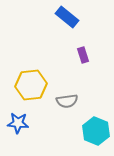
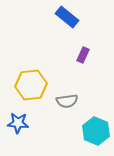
purple rectangle: rotated 42 degrees clockwise
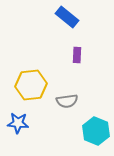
purple rectangle: moved 6 px left; rotated 21 degrees counterclockwise
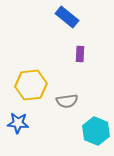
purple rectangle: moved 3 px right, 1 px up
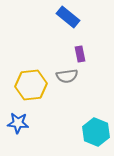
blue rectangle: moved 1 px right
purple rectangle: rotated 14 degrees counterclockwise
gray semicircle: moved 25 px up
cyan hexagon: moved 1 px down
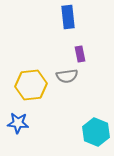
blue rectangle: rotated 45 degrees clockwise
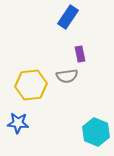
blue rectangle: rotated 40 degrees clockwise
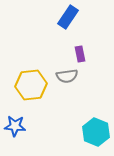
blue star: moved 3 px left, 3 px down
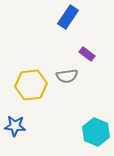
purple rectangle: moved 7 px right; rotated 42 degrees counterclockwise
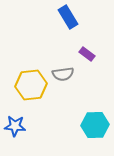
blue rectangle: rotated 65 degrees counterclockwise
gray semicircle: moved 4 px left, 2 px up
cyan hexagon: moved 1 px left, 7 px up; rotated 24 degrees counterclockwise
